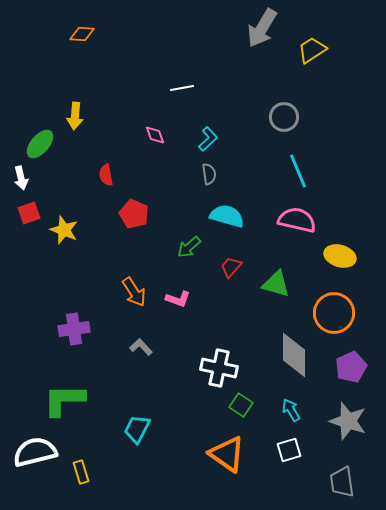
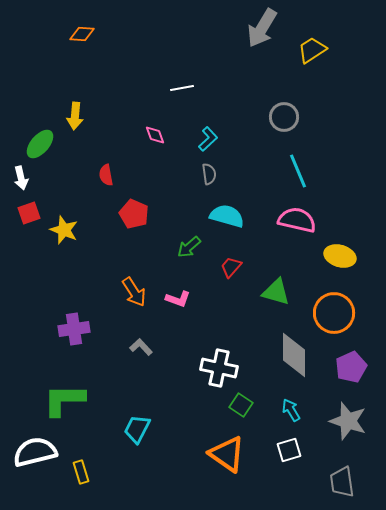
green triangle: moved 8 px down
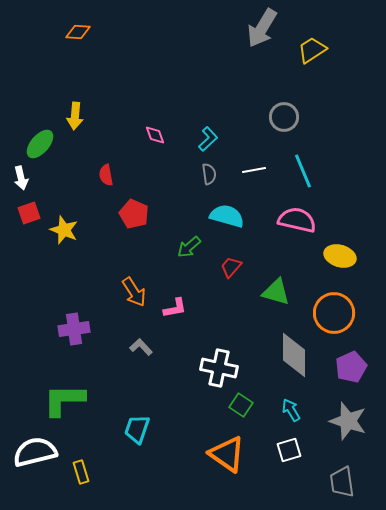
orange diamond: moved 4 px left, 2 px up
white line: moved 72 px right, 82 px down
cyan line: moved 5 px right
pink L-shape: moved 3 px left, 9 px down; rotated 30 degrees counterclockwise
cyan trapezoid: rotated 8 degrees counterclockwise
